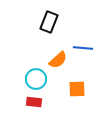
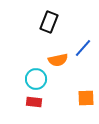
blue line: rotated 54 degrees counterclockwise
orange semicircle: rotated 30 degrees clockwise
orange square: moved 9 px right, 9 px down
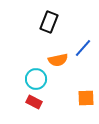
red rectangle: rotated 21 degrees clockwise
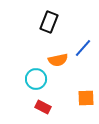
red rectangle: moved 9 px right, 5 px down
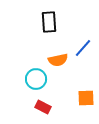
black rectangle: rotated 25 degrees counterclockwise
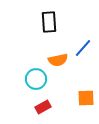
red rectangle: rotated 56 degrees counterclockwise
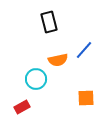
black rectangle: rotated 10 degrees counterclockwise
blue line: moved 1 px right, 2 px down
red rectangle: moved 21 px left
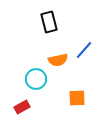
orange square: moved 9 px left
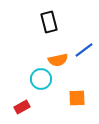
blue line: rotated 12 degrees clockwise
cyan circle: moved 5 px right
